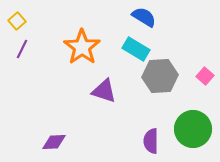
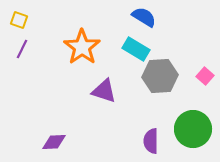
yellow square: moved 2 px right, 1 px up; rotated 30 degrees counterclockwise
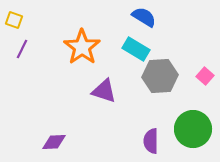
yellow square: moved 5 px left
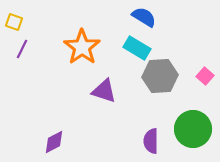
yellow square: moved 2 px down
cyan rectangle: moved 1 px right, 1 px up
purple diamond: rotated 25 degrees counterclockwise
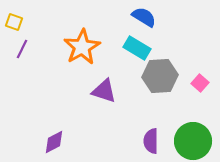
orange star: rotated 6 degrees clockwise
pink square: moved 5 px left, 7 px down
green circle: moved 12 px down
